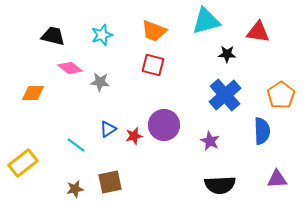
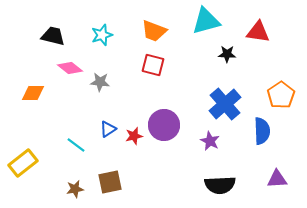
blue cross: moved 9 px down
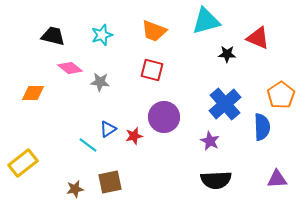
red triangle: moved 6 px down; rotated 15 degrees clockwise
red square: moved 1 px left, 5 px down
purple circle: moved 8 px up
blue semicircle: moved 4 px up
cyan line: moved 12 px right
black semicircle: moved 4 px left, 5 px up
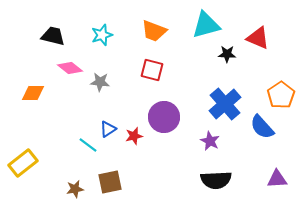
cyan triangle: moved 4 px down
blue semicircle: rotated 140 degrees clockwise
